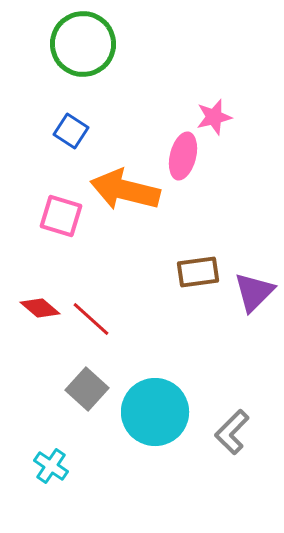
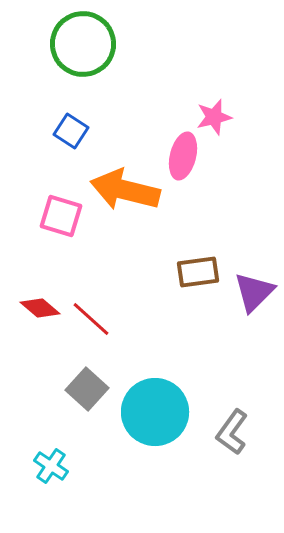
gray L-shape: rotated 9 degrees counterclockwise
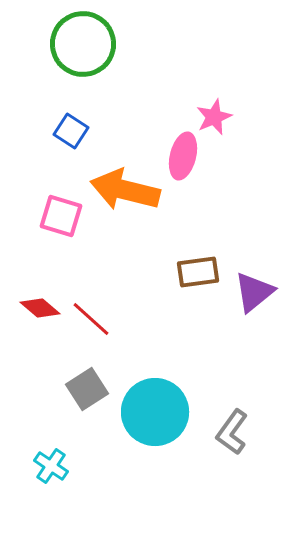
pink star: rotated 9 degrees counterclockwise
purple triangle: rotated 6 degrees clockwise
gray square: rotated 15 degrees clockwise
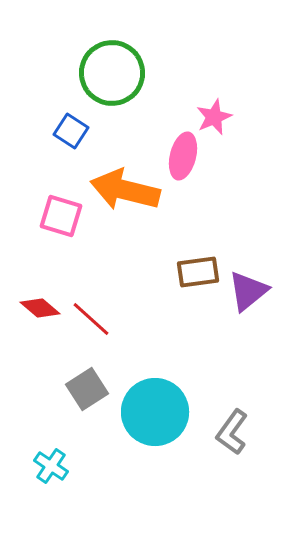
green circle: moved 29 px right, 29 px down
purple triangle: moved 6 px left, 1 px up
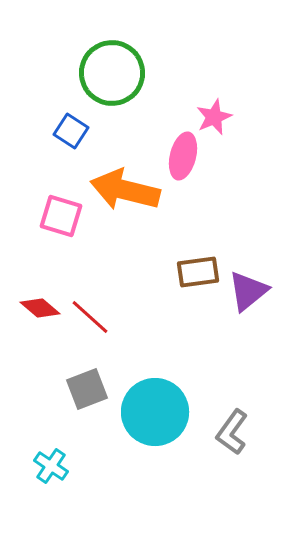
red line: moved 1 px left, 2 px up
gray square: rotated 12 degrees clockwise
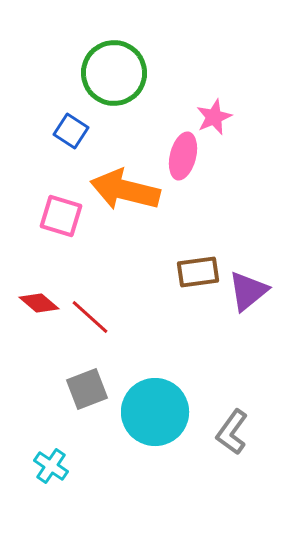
green circle: moved 2 px right
red diamond: moved 1 px left, 5 px up
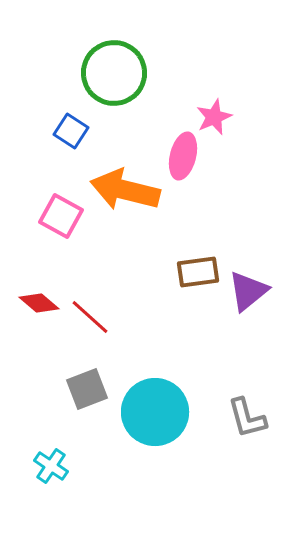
pink square: rotated 12 degrees clockwise
gray L-shape: moved 15 px right, 14 px up; rotated 51 degrees counterclockwise
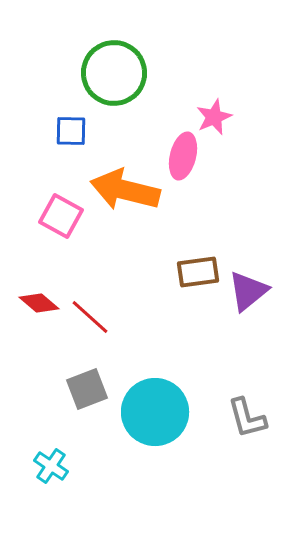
blue square: rotated 32 degrees counterclockwise
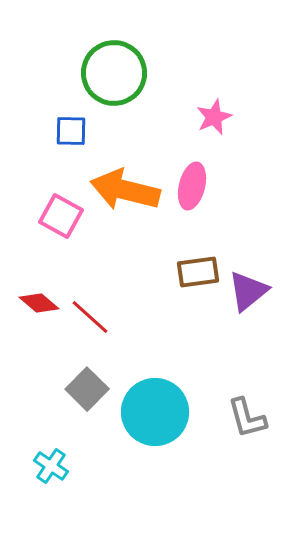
pink ellipse: moved 9 px right, 30 px down
gray square: rotated 24 degrees counterclockwise
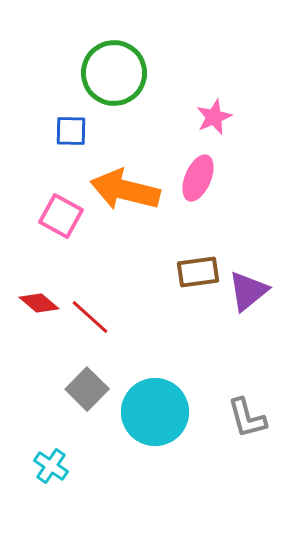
pink ellipse: moved 6 px right, 8 px up; rotated 9 degrees clockwise
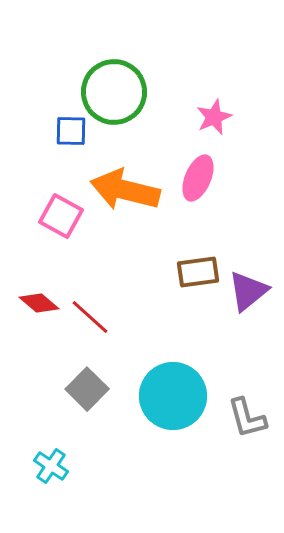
green circle: moved 19 px down
cyan circle: moved 18 px right, 16 px up
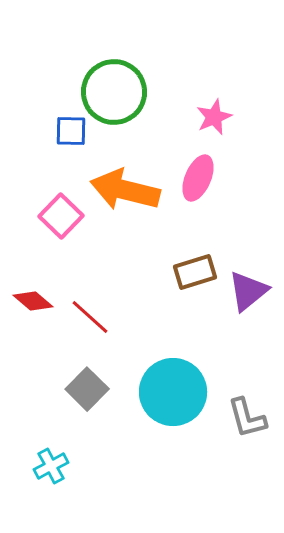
pink square: rotated 15 degrees clockwise
brown rectangle: moved 3 px left; rotated 9 degrees counterclockwise
red diamond: moved 6 px left, 2 px up
cyan circle: moved 4 px up
cyan cross: rotated 28 degrees clockwise
